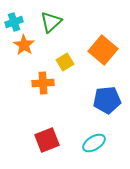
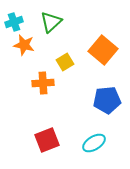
orange star: rotated 20 degrees counterclockwise
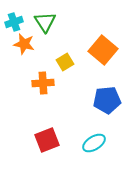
green triangle: moved 6 px left; rotated 20 degrees counterclockwise
orange star: moved 1 px up
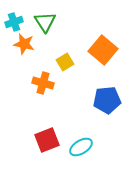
orange cross: rotated 20 degrees clockwise
cyan ellipse: moved 13 px left, 4 px down
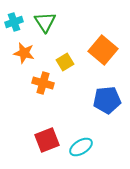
orange star: moved 9 px down
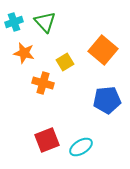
green triangle: rotated 10 degrees counterclockwise
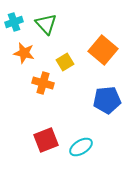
green triangle: moved 1 px right, 2 px down
red square: moved 1 px left
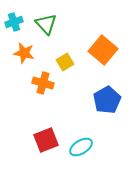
blue pentagon: rotated 24 degrees counterclockwise
